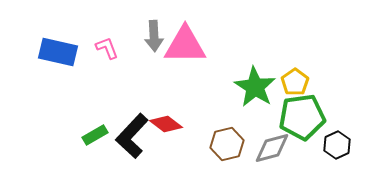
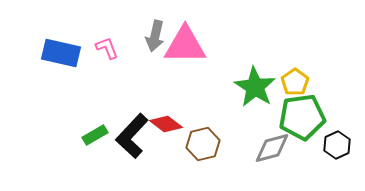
gray arrow: moved 1 px right; rotated 16 degrees clockwise
blue rectangle: moved 3 px right, 1 px down
brown hexagon: moved 24 px left
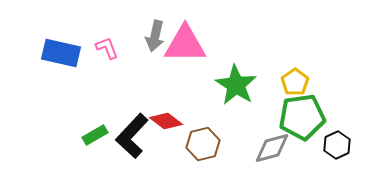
pink triangle: moved 1 px up
green star: moved 19 px left, 2 px up
red diamond: moved 3 px up
